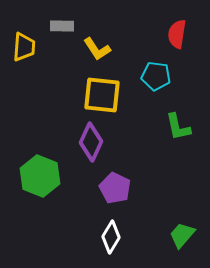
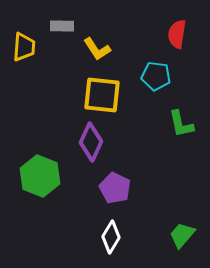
green L-shape: moved 3 px right, 3 px up
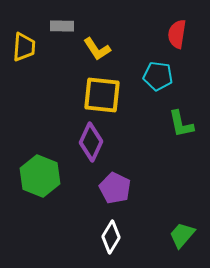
cyan pentagon: moved 2 px right
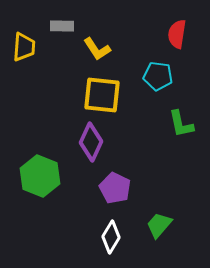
green trapezoid: moved 23 px left, 10 px up
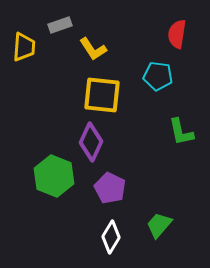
gray rectangle: moved 2 px left, 1 px up; rotated 20 degrees counterclockwise
yellow L-shape: moved 4 px left
green L-shape: moved 8 px down
green hexagon: moved 14 px right
purple pentagon: moved 5 px left
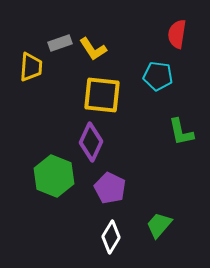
gray rectangle: moved 18 px down
yellow trapezoid: moved 7 px right, 20 px down
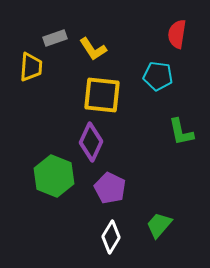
gray rectangle: moved 5 px left, 5 px up
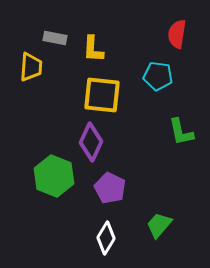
gray rectangle: rotated 30 degrees clockwise
yellow L-shape: rotated 36 degrees clockwise
white diamond: moved 5 px left, 1 px down
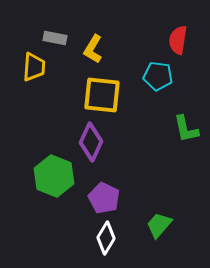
red semicircle: moved 1 px right, 6 px down
yellow L-shape: rotated 28 degrees clockwise
yellow trapezoid: moved 3 px right
green L-shape: moved 5 px right, 3 px up
purple pentagon: moved 6 px left, 10 px down
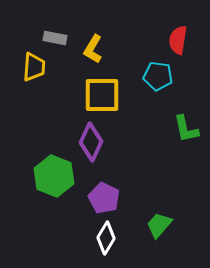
yellow square: rotated 6 degrees counterclockwise
